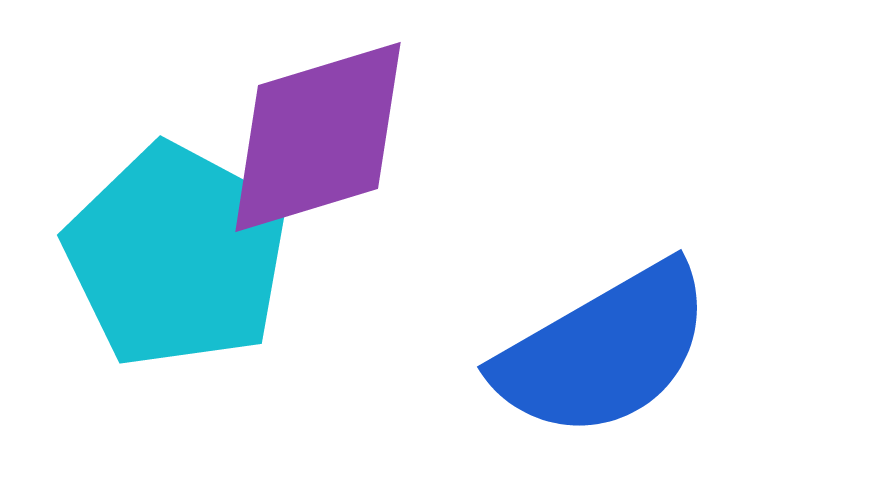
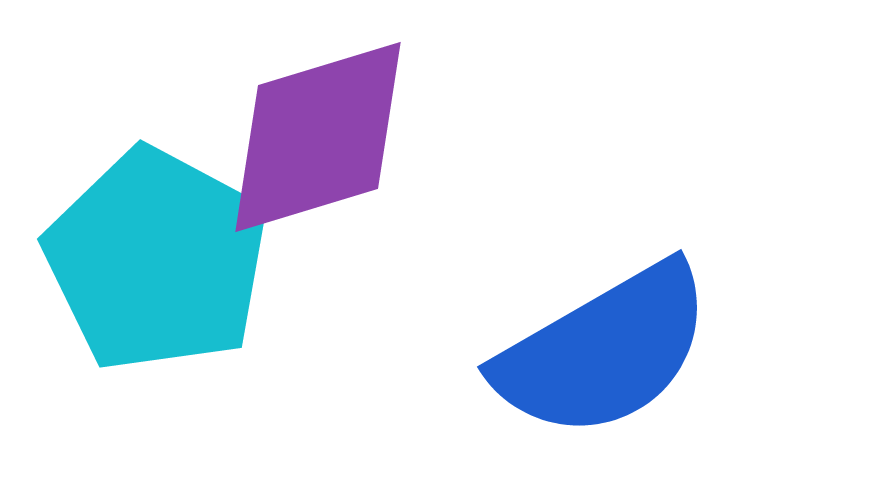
cyan pentagon: moved 20 px left, 4 px down
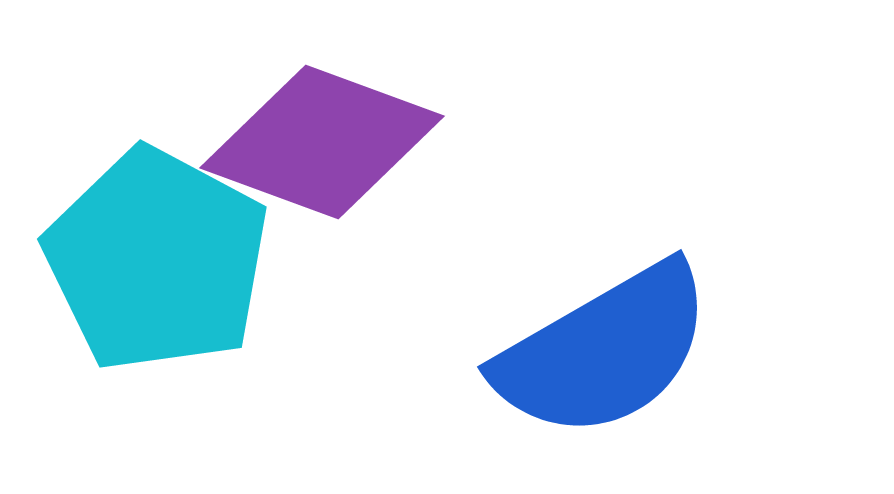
purple diamond: moved 4 px right, 5 px down; rotated 37 degrees clockwise
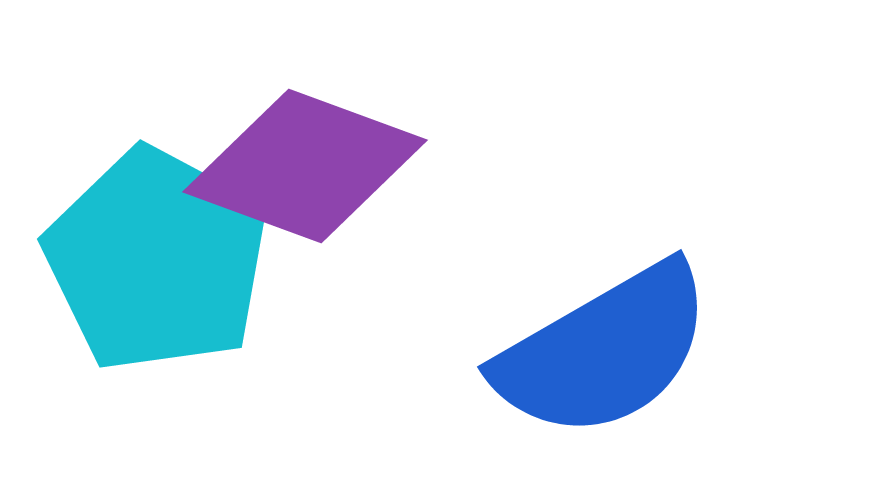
purple diamond: moved 17 px left, 24 px down
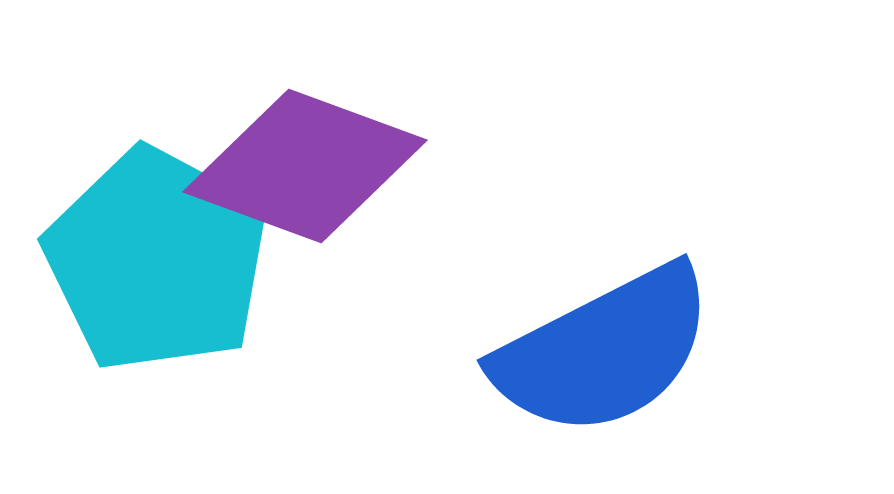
blue semicircle: rotated 3 degrees clockwise
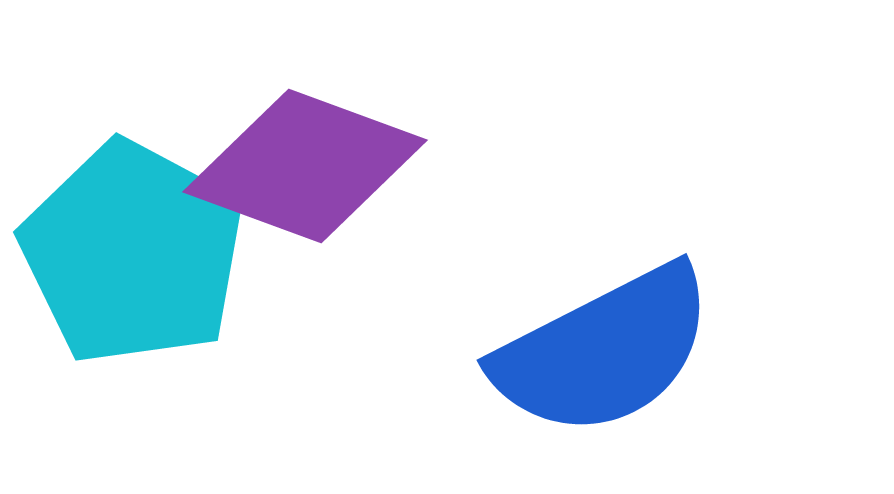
cyan pentagon: moved 24 px left, 7 px up
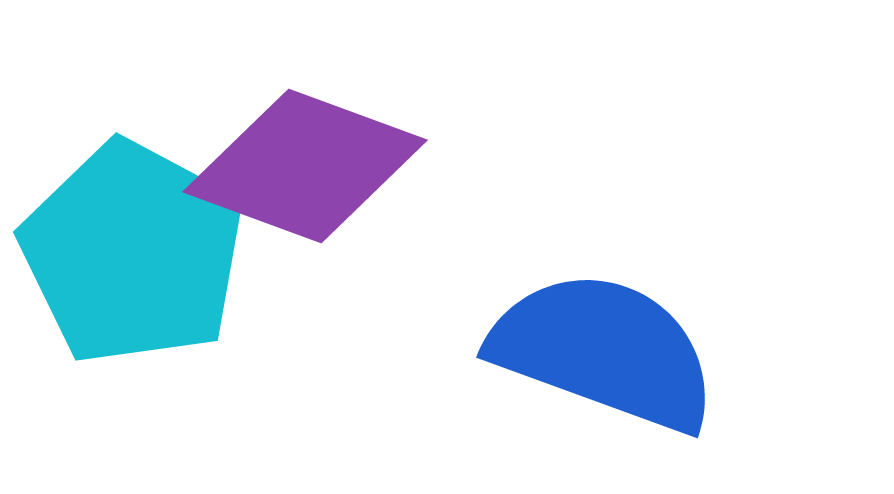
blue semicircle: rotated 133 degrees counterclockwise
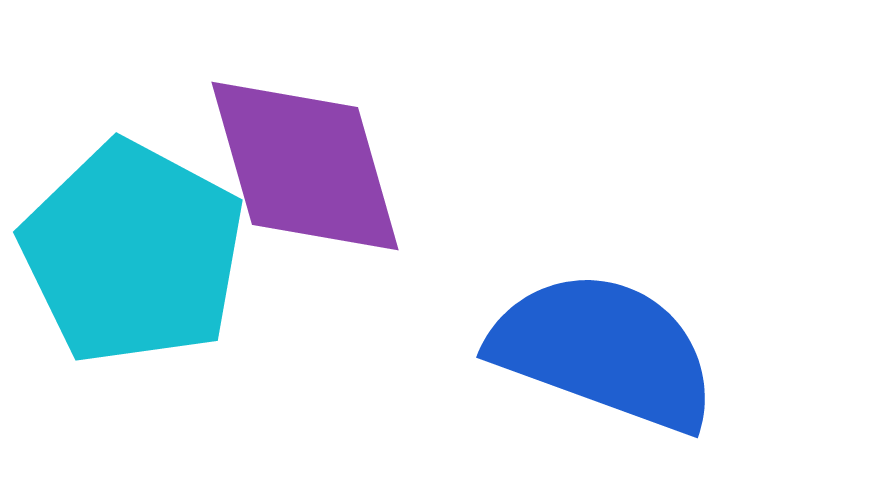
purple diamond: rotated 54 degrees clockwise
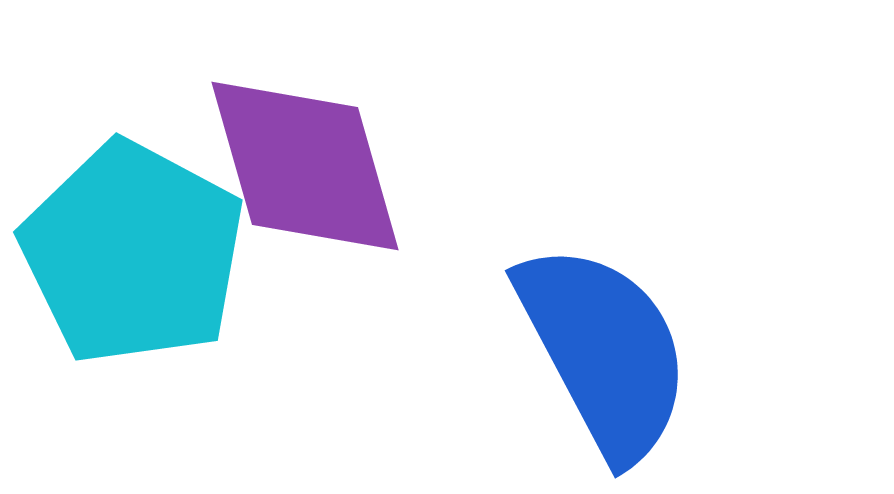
blue semicircle: rotated 42 degrees clockwise
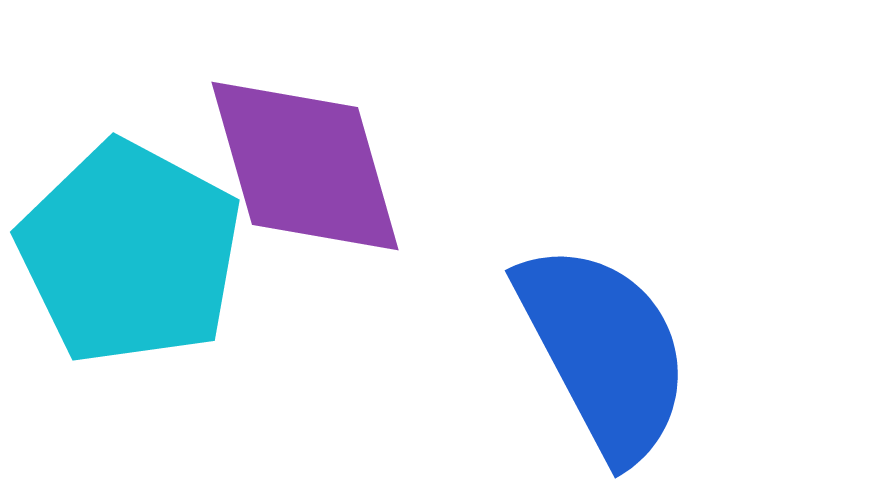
cyan pentagon: moved 3 px left
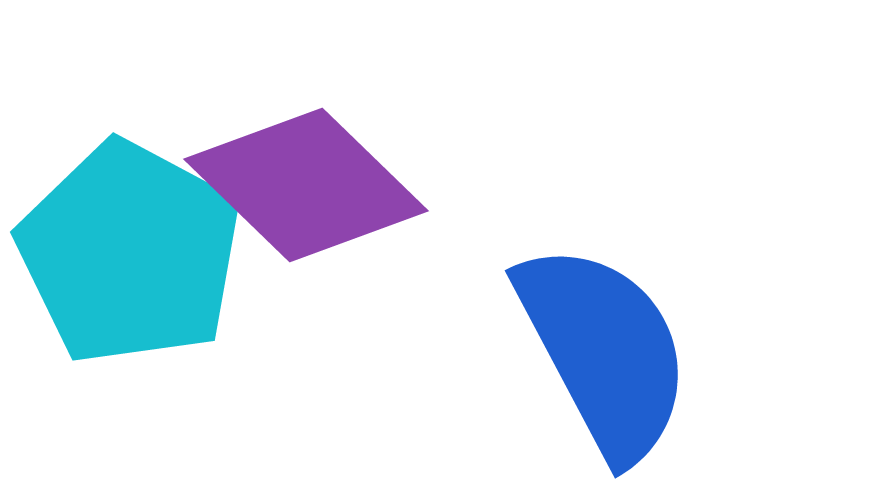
purple diamond: moved 1 px right, 19 px down; rotated 30 degrees counterclockwise
